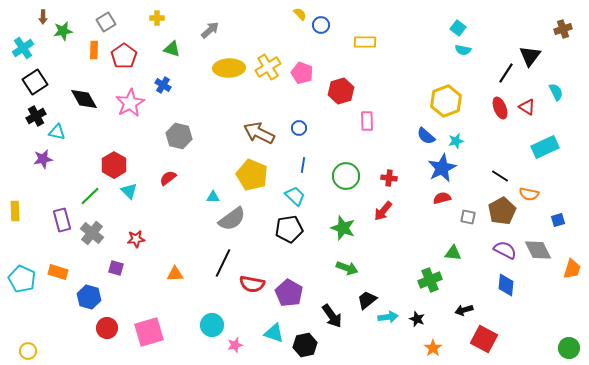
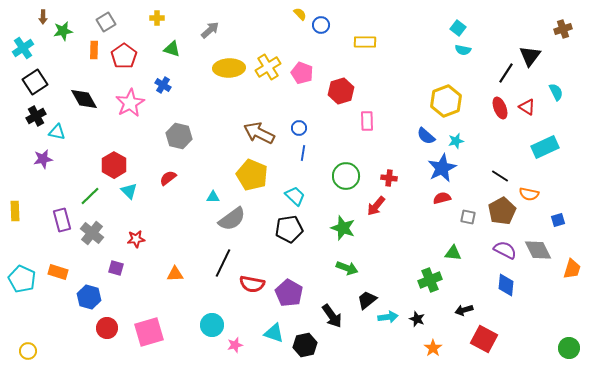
blue line at (303, 165): moved 12 px up
red arrow at (383, 211): moved 7 px left, 5 px up
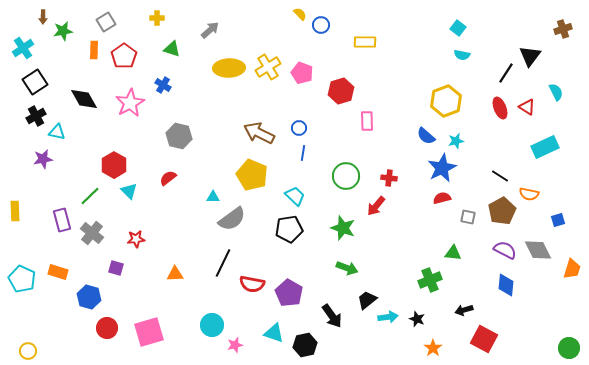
cyan semicircle at (463, 50): moved 1 px left, 5 px down
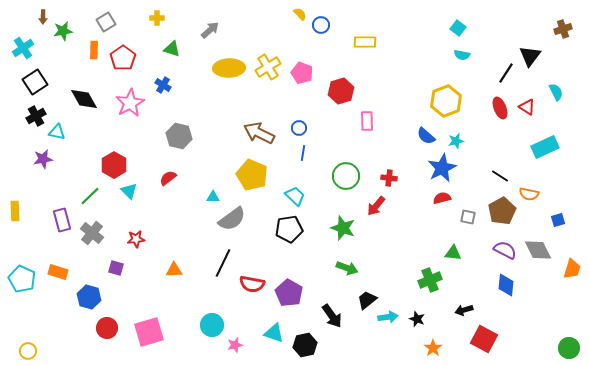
red pentagon at (124, 56): moved 1 px left, 2 px down
orange triangle at (175, 274): moved 1 px left, 4 px up
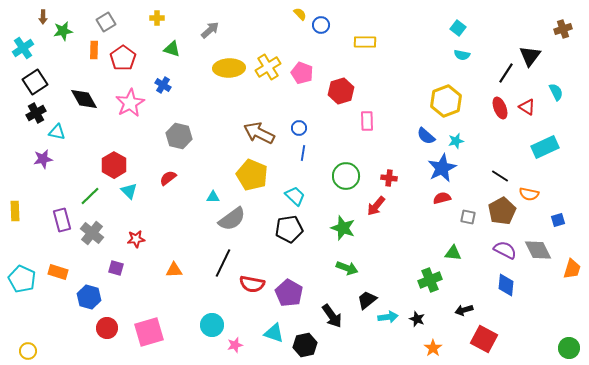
black cross at (36, 116): moved 3 px up
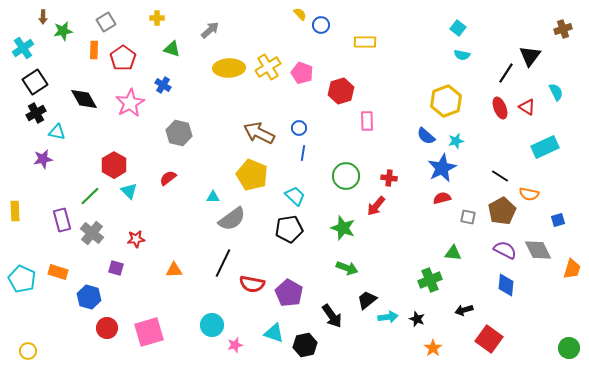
gray hexagon at (179, 136): moved 3 px up
red square at (484, 339): moved 5 px right; rotated 8 degrees clockwise
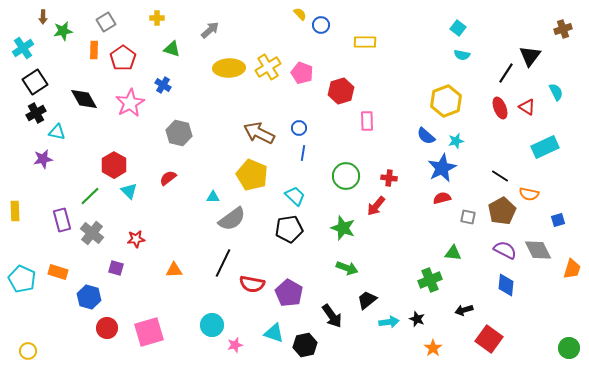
cyan arrow at (388, 317): moved 1 px right, 5 px down
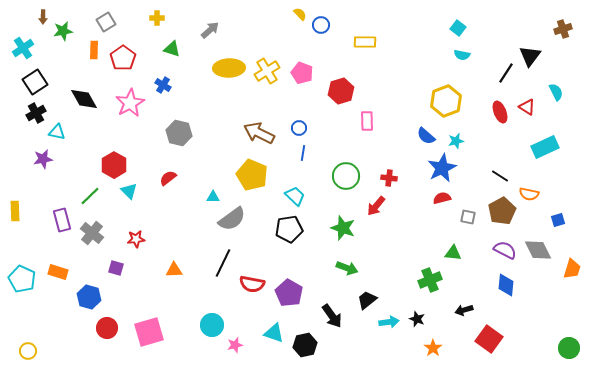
yellow cross at (268, 67): moved 1 px left, 4 px down
red ellipse at (500, 108): moved 4 px down
